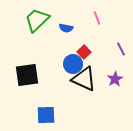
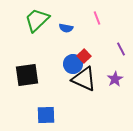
red square: moved 4 px down
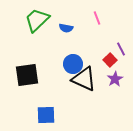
red square: moved 26 px right, 4 px down
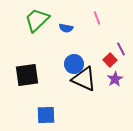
blue circle: moved 1 px right
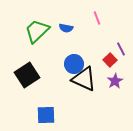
green trapezoid: moved 11 px down
black square: rotated 25 degrees counterclockwise
purple star: moved 2 px down
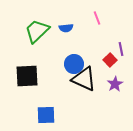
blue semicircle: rotated 16 degrees counterclockwise
purple line: rotated 16 degrees clockwise
black square: moved 1 px down; rotated 30 degrees clockwise
purple star: moved 3 px down
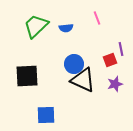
green trapezoid: moved 1 px left, 5 px up
red square: rotated 24 degrees clockwise
black triangle: moved 1 px left, 1 px down
purple star: rotated 14 degrees clockwise
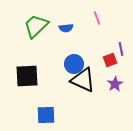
purple star: rotated 14 degrees counterclockwise
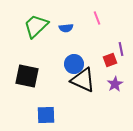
black square: rotated 15 degrees clockwise
